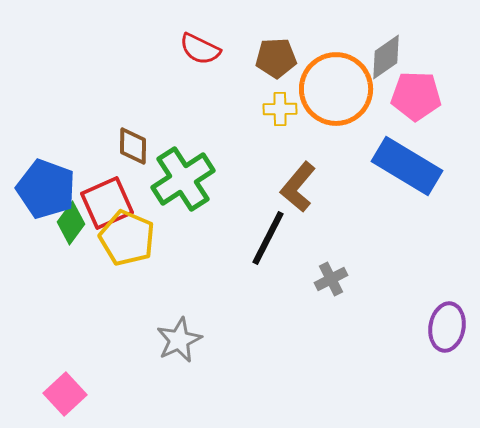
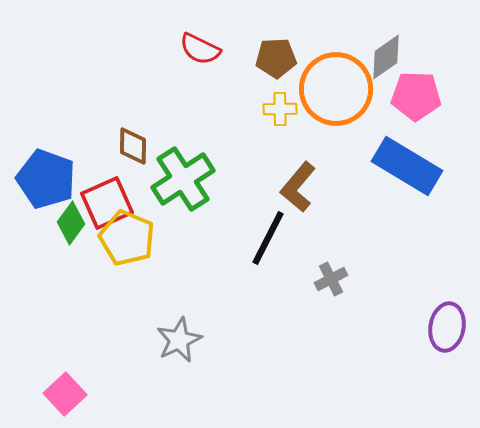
blue pentagon: moved 10 px up
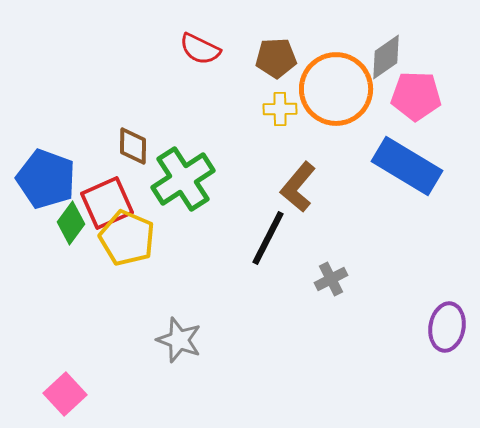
gray star: rotated 27 degrees counterclockwise
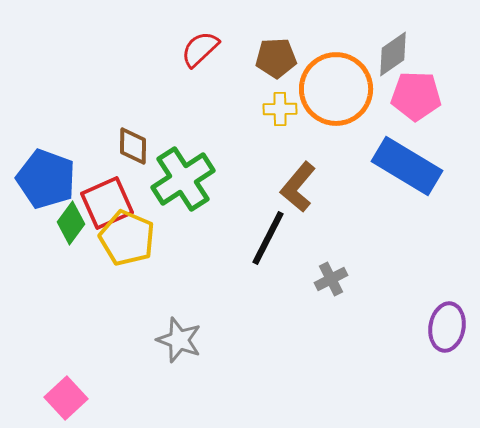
red semicircle: rotated 111 degrees clockwise
gray diamond: moved 7 px right, 3 px up
pink square: moved 1 px right, 4 px down
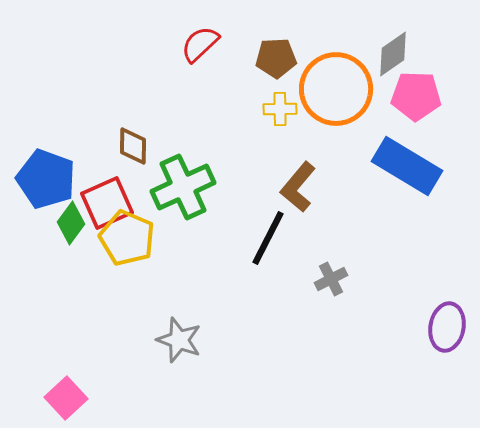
red semicircle: moved 5 px up
green cross: moved 8 px down; rotated 8 degrees clockwise
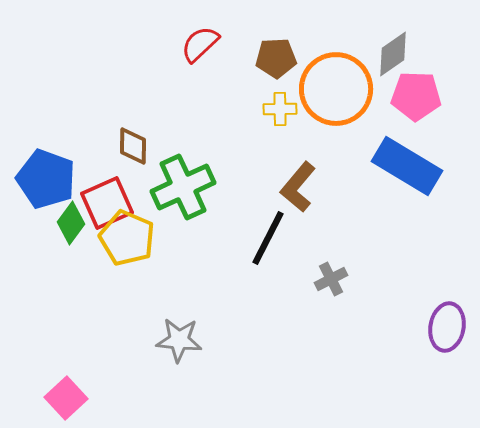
gray star: rotated 15 degrees counterclockwise
